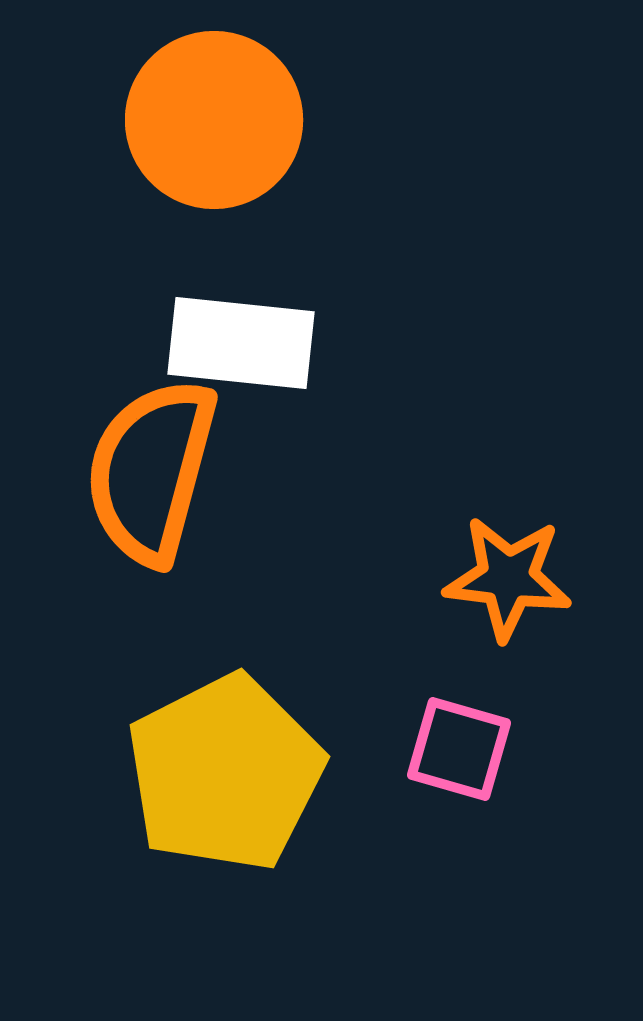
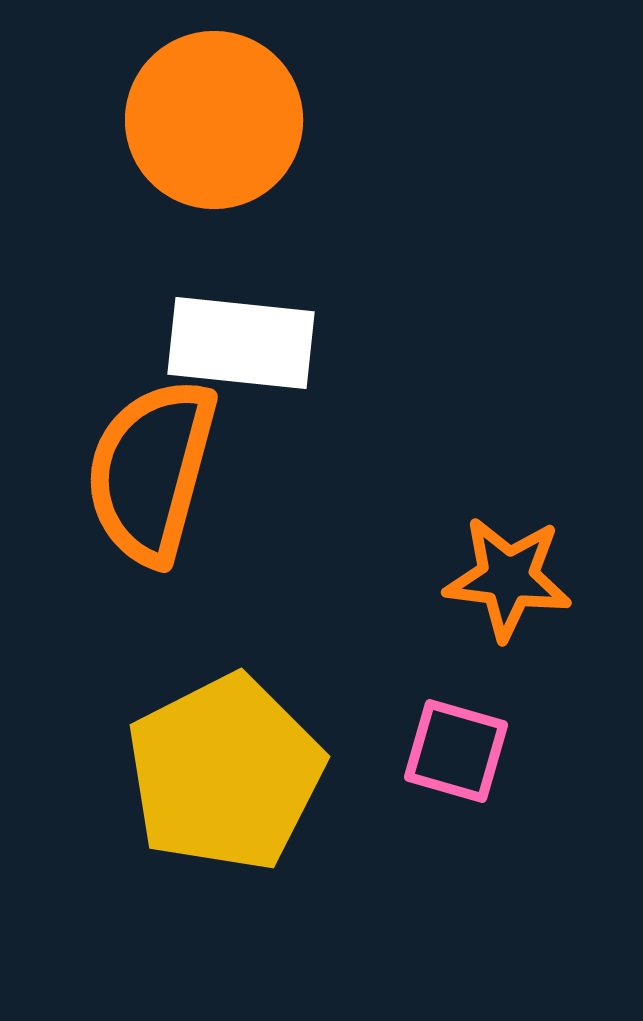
pink square: moved 3 px left, 2 px down
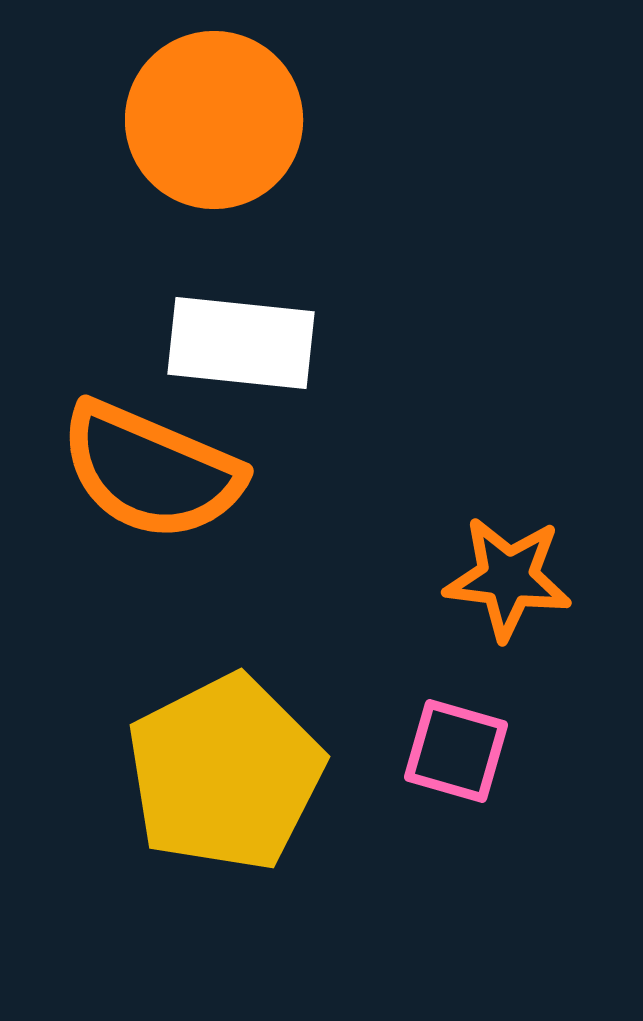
orange semicircle: rotated 82 degrees counterclockwise
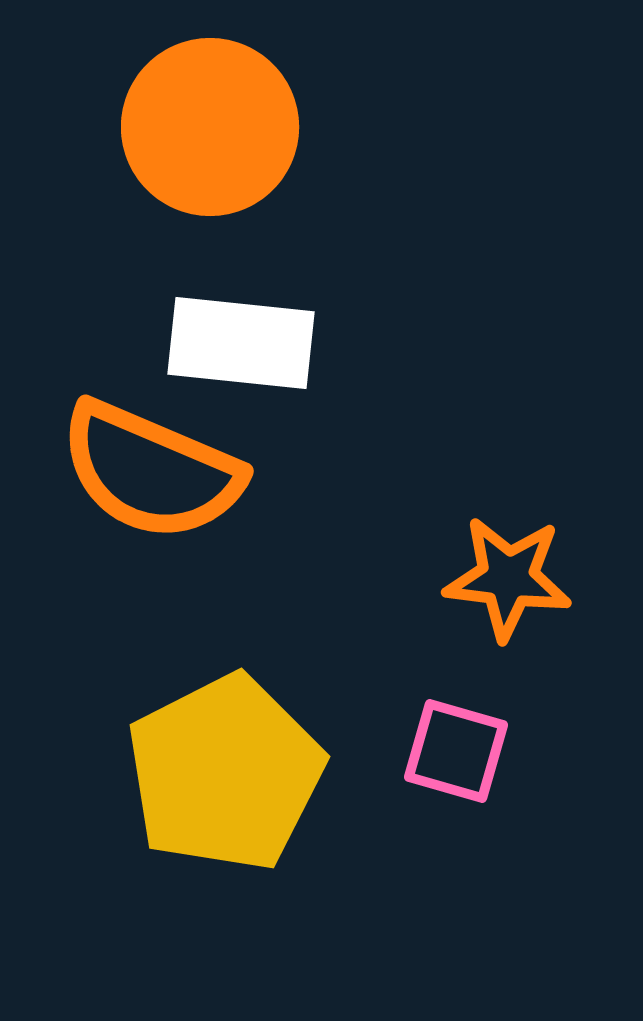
orange circle: moved 4 px left, 7 px down
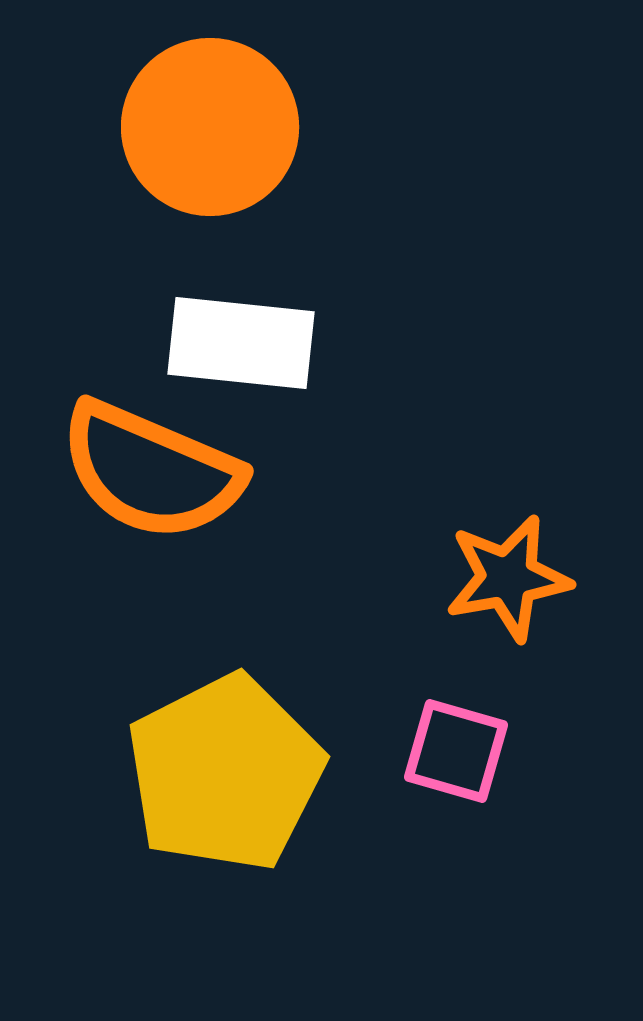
orange star: rotated 17 degrees counterclockwise
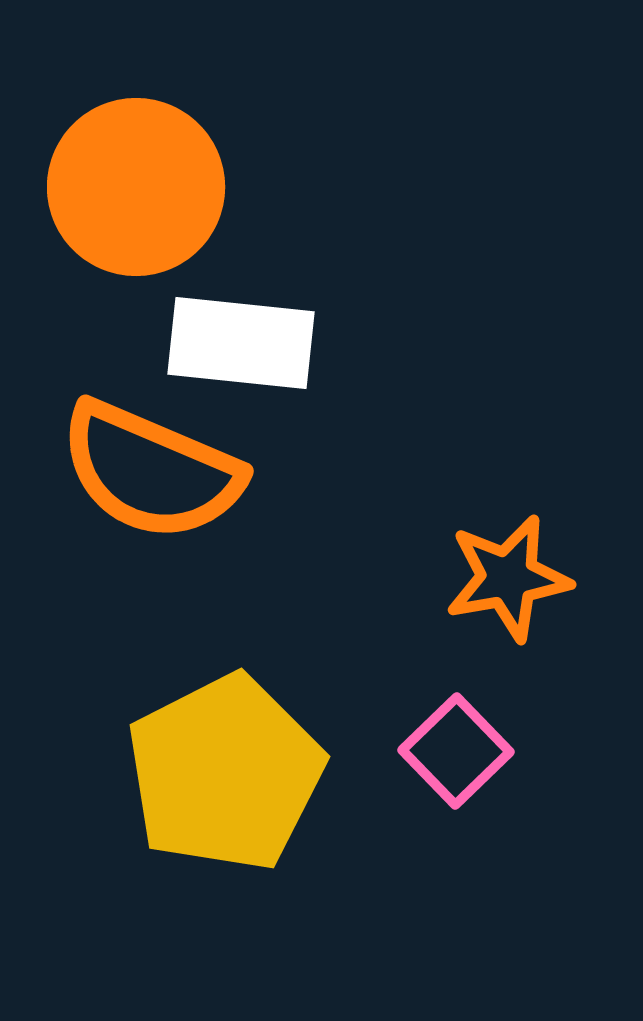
orange circle: moved 74 px left, 60 px down
pink square: rotated 30 degrees clockwise
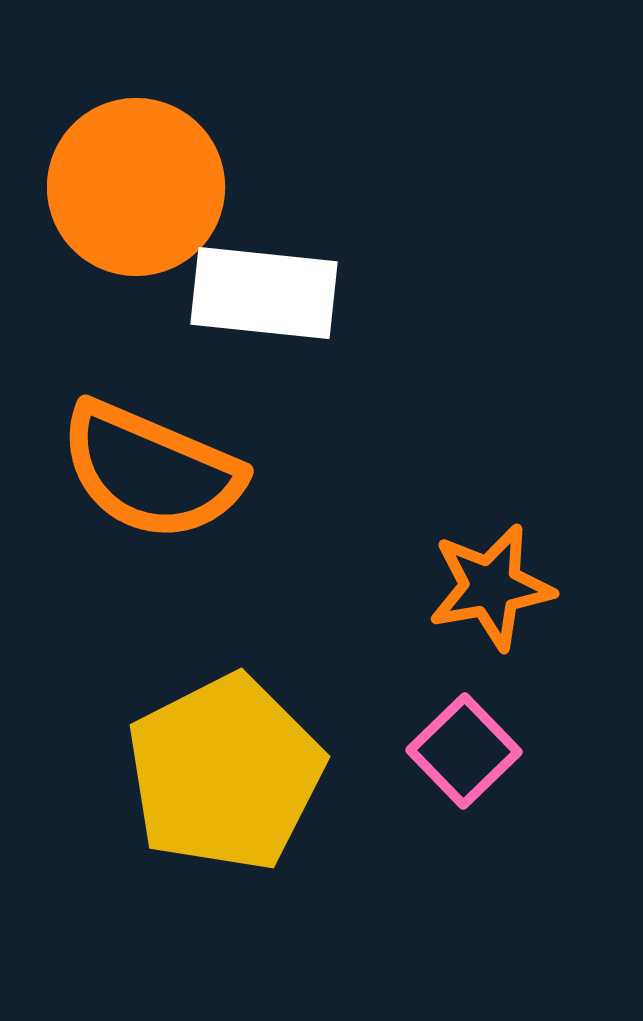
white rectangle: moved 23 px right, 50 px up
orange star: moved 17 px left, 9 px down
pink square: moved 8 px right
